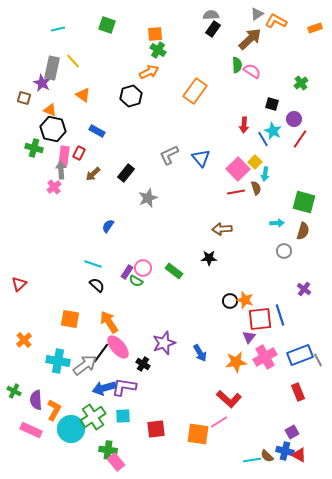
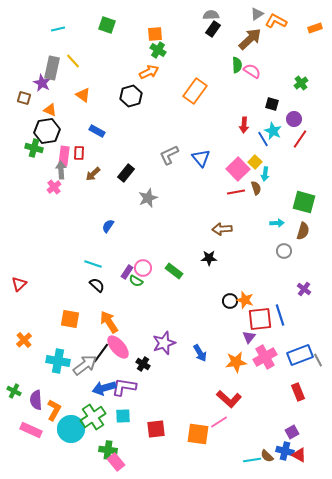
black hexagon at (53, 129): moved 6 px left, 2 px down; rotated 20 degrees counterclockwise
red rectangle at (79, 153): rotated 24 degrees counterclockwise
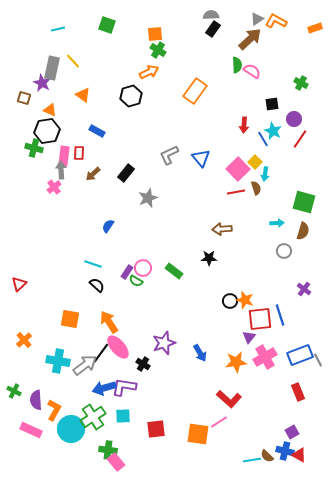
gray triangle at (257, 14): moved 5 px down
green cross at (301, 83): rotated 24 degrees counterclockwise
black square at (272, 104): rotated 24 degrees counterclockwise
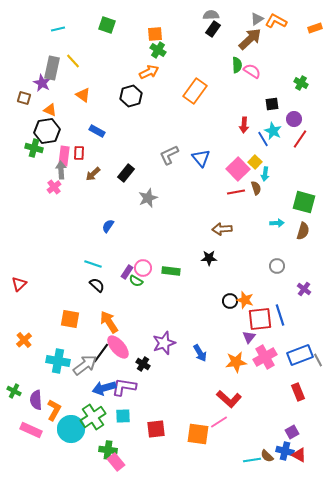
gray circle at (284, 251): moved 7 px left, 15 px down
green rectangle at (174, 271): moved 3 px left; rotated 30 degrees counterclockwise
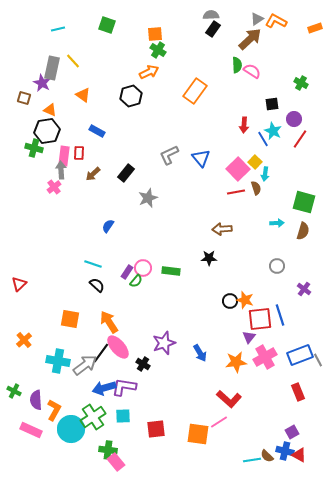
green semicircle at (136, 281): rotated 80 degrees counterclockwise
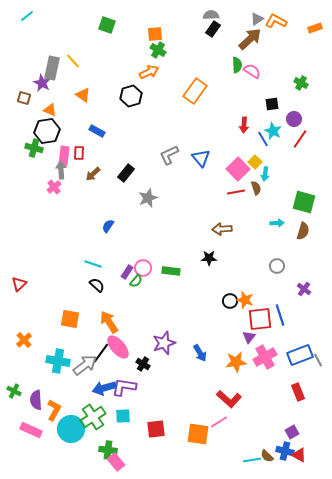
cyan line at (58, 29): moved 31 px left, 13 px up; rotated 24 degrees counterclockwise
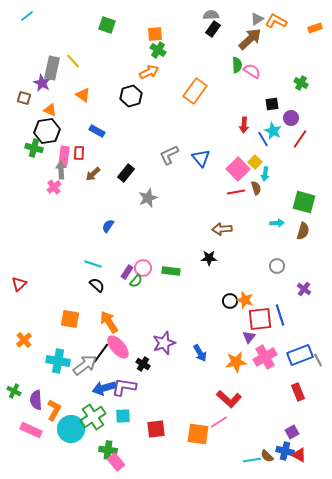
purple circle at (294, 119): moved 3 px left, 1 px up
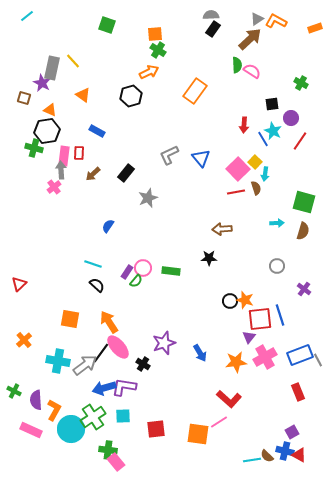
red line at (300, 139): moved 2 px down
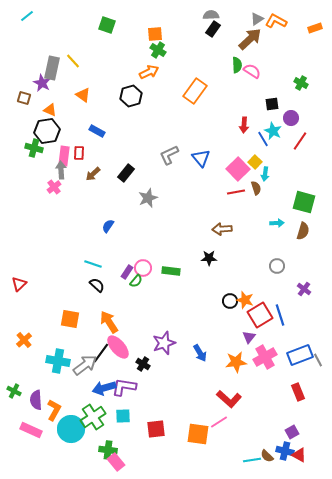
red square at (260, 319): moved 4 px up; rotated 25 degrees counterclockwise
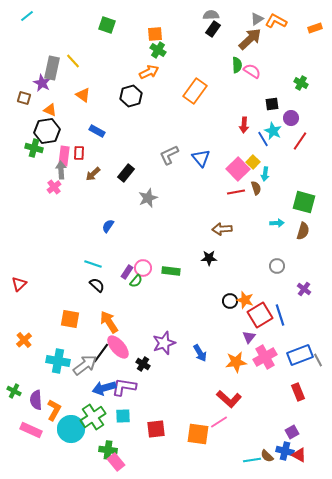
yellow square at (255, 162): moved 2 px left
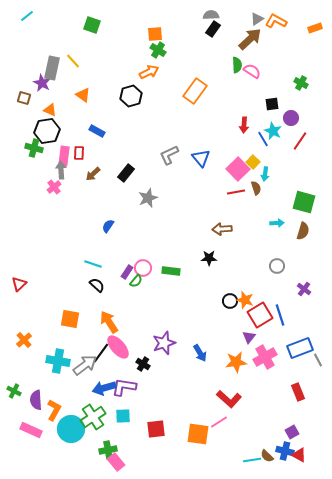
green square at (107, 25): moved 15 px left
blue rectangle at (300, 355): moved 7 px up
green cross at (108, 450): rotated 18 degrees counterclockwise
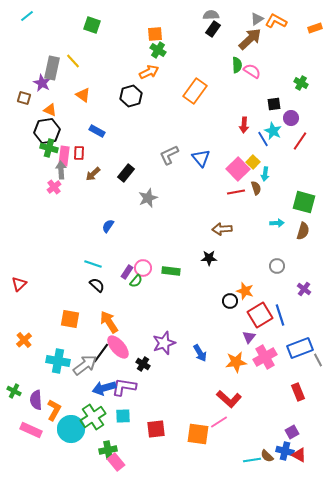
black square at (272, 104): moved 2 px right
green cross at (34, 148): moved 15 px right
orange star at (245, 300): moved 9 px up
